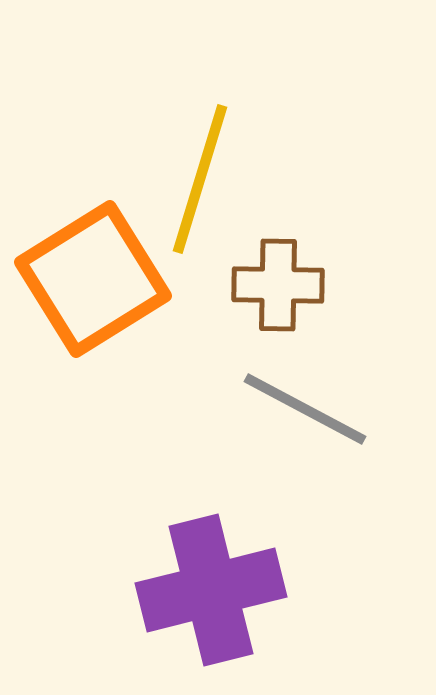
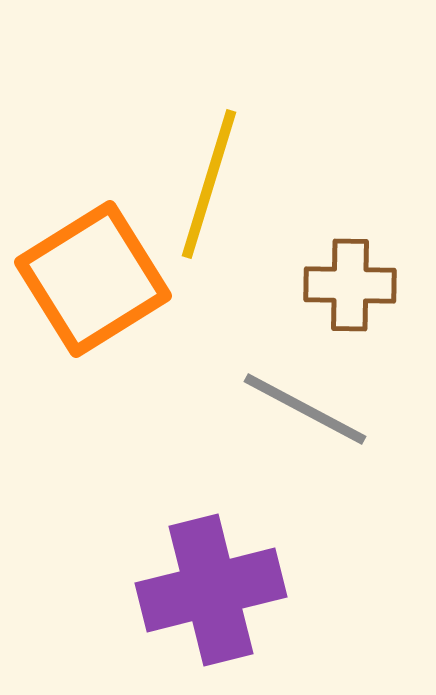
yellow line: moved 9 px right, 5 px down
brown cross: moved 72 px right
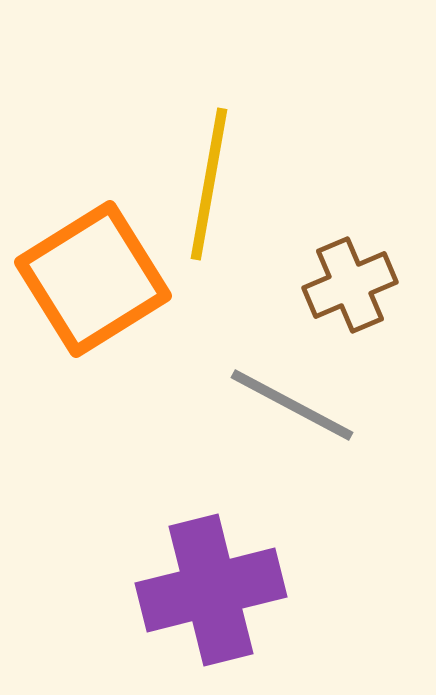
yellow line: rotated 7 degrees counterclockwise
brown cross: rotated 24 degrees counterclockwise
gray line: moved 13 px left, 4 px up
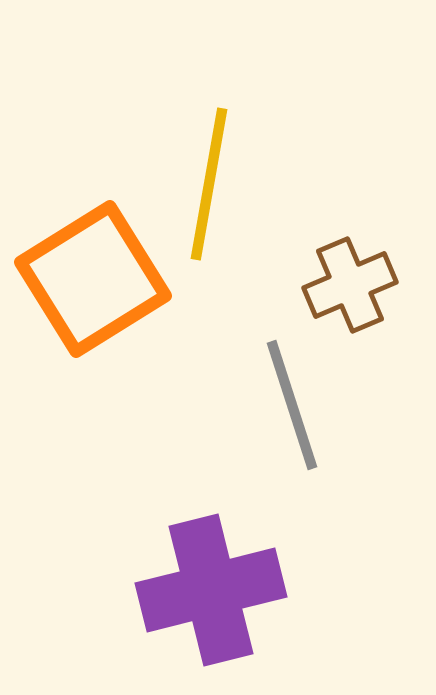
gray line: rotated 44 degrees clockwise
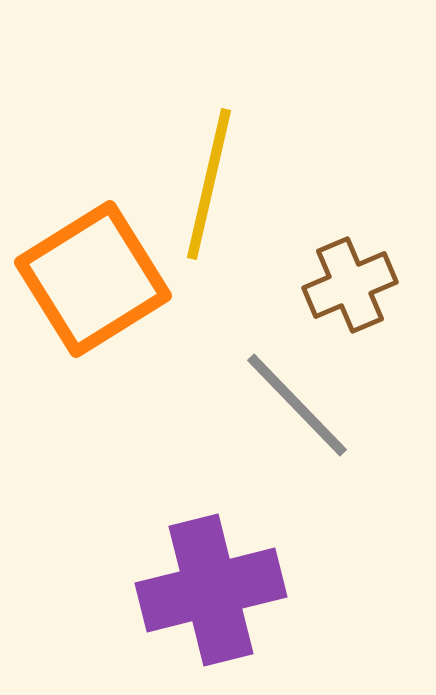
yellow line: rotated 3 degrees clockwise
gray line: moved 5 px right; rotated 26 degrees counterclockwise
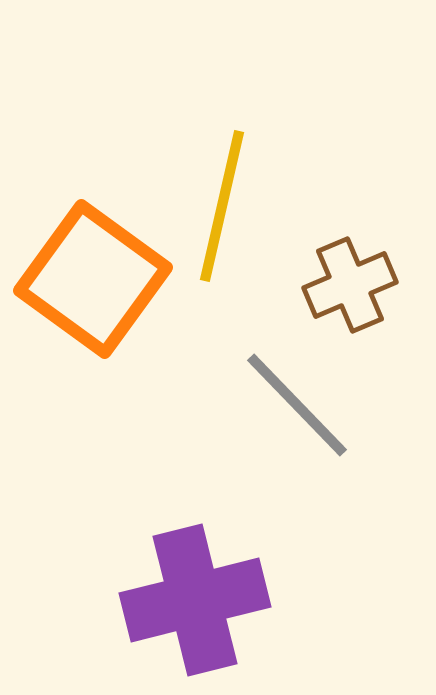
yellow line: moved 13 px right, 22 px down
orange square: rotated 22 degrees counterclockwise
purple cross: moved 16 px left, 10 px down
